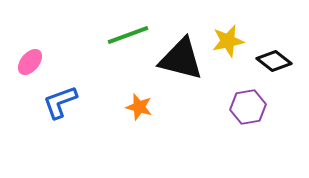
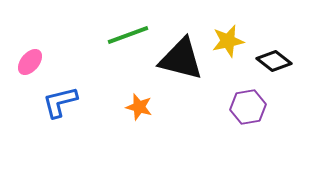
blue L-shape: rotated 6 degrees clockwise
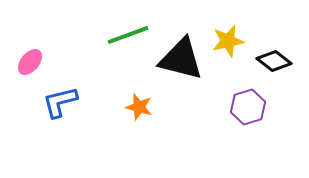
purple hexagon: rotated 8 degrees counterclockwise
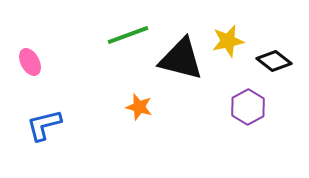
pink ellipse: rotated 68 degrees counterclockwise
blue L-shape: moved 16 px left, 23 px down
purple hexagon: rotated 12 degrees counterclockwise
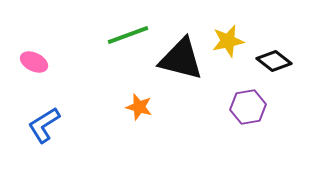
pink ellipse: moved 4 px right; rotated 36 degrees counterclockwise
purple hexagon: rotated 20 degrees clockwise
blue L-shape: rotated 18 degrees counterclockwise
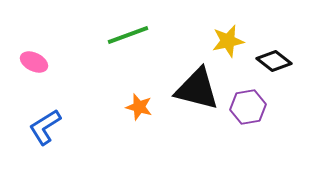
black triangle: moved 16 px right, 30 px down
blue L-shape: moved 1 px right, 2 px down
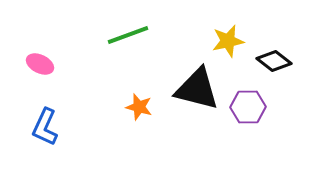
pink ellipse: moved 6 px right, 2 px down
purple hexagon: rotated 8 degrees clockwise
blue L-shape: rotated 33 degrees counterclockwise
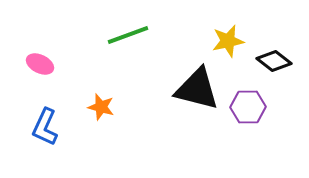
orange star: moved 38 px left
